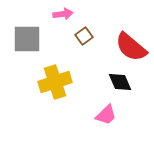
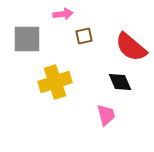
brown square: rotated 24 degrees clockwise
pink trapezoid: rotated 60 degrees counterclockwise
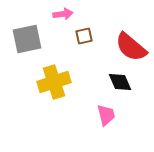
gray square: rotated 12 degrees counterclockwise
yellow cross: moved 1 px left
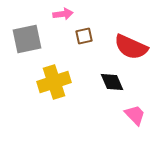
red semicircle: rotated 16 degrees counterclockwise
black diamond: moved 8 px left
pink trapezoid: moved 29 px right; rotated 30 degrees counterclockwise
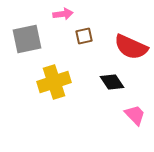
black diamond: rotated 10 degrees counterclockwise
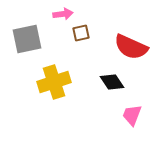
brown square: moved 3 px left, 3 px up
pink trapezoid: moved 3 px left; rotated 115 degrees counterclockwise
